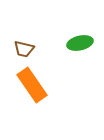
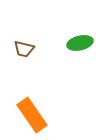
orange rectangle: moved 30 px down
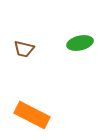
orange rectangle: rotated 28 degrees counterclockwise
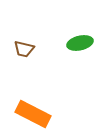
orange rectangle: moved 1 px right, 1 px up
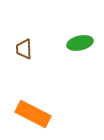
brown trapezoid: rotated 75 degrees clockwise
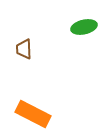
green ellipse: moved 4 px right, 16 px up
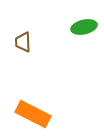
brown trapezoid: moved 1 px left, 7 px up
